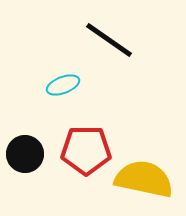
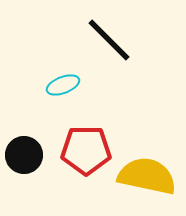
black line: rotated 10 degrees clockwise
black circle: moved 1 px left, 1 px down
yellow semicircle: moved 3 px right, 3 px up
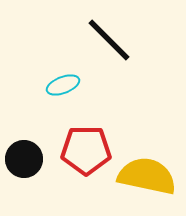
black circle: moved 4 px down
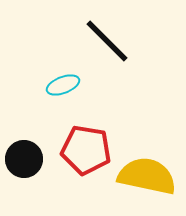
black line: moved 2 px left, 1 px down
red pentagon: rotated 9 degrees clockwise
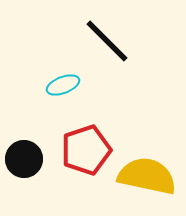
red pentagon: rotated 27 degrees counterclockwise
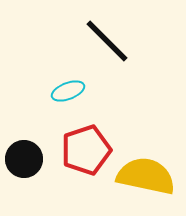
cyan ellipse: moved 5 px right, 6 px down
yellow semicircle: moved 1 px left
